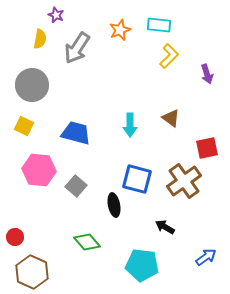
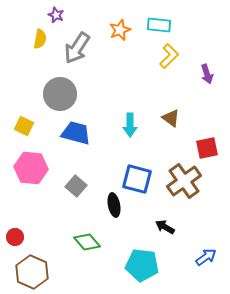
gray circle: moved 28 px right, 9 px down
pink hexagon: moved 8 px left, 2 px up
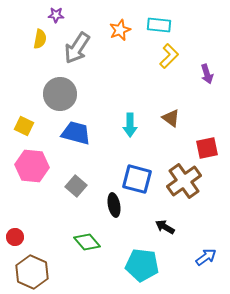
purple star: rotated 21 degrees counterclockwise
pink hexagon: moved 1 px right, 2 px up
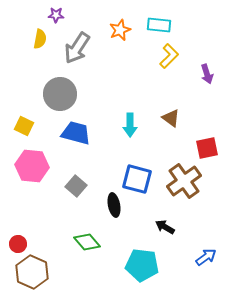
red circle: moved 3 px right, 7 px down
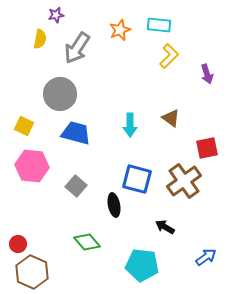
purple star: rotated 14 degrees counterclockwise
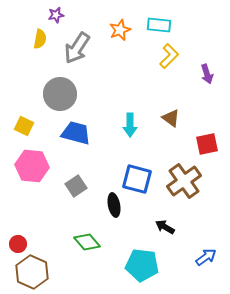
red square: moved 4 px up
gray square: rotated 15 degrees clockwise
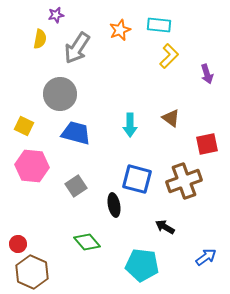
brown cross: rotated 16 degrees clockwise
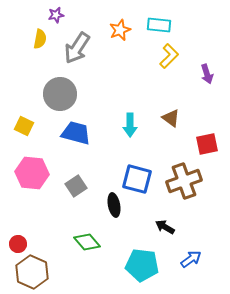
pink hexagon: moved 7 px down
blue arrow: moved 15 px left, 2 px down
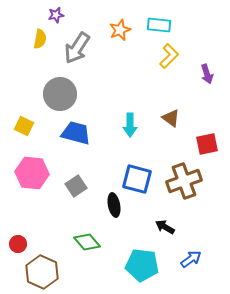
brown hexagon: moved 10 px right
